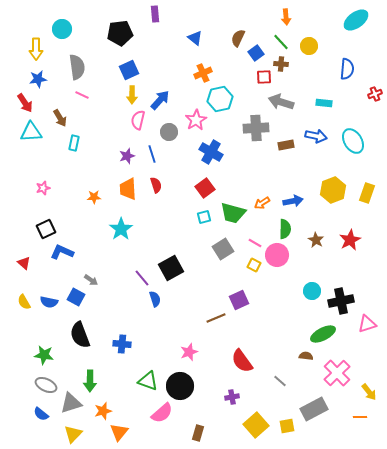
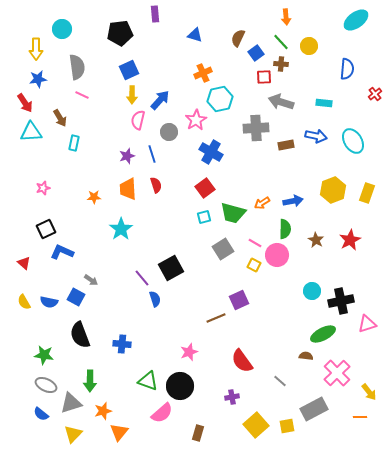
blue triangle at (195, 38): moved 3 px up; rotated 21 degrees counterclockwise
red cross at (375, 94): rotated 16 degrees counterclockwise
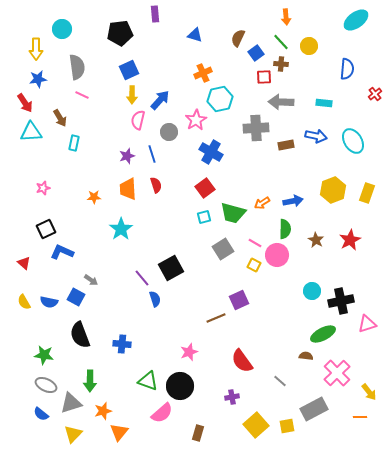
gray arrow at (281, 102): rotated 15 degrees counterclockwise
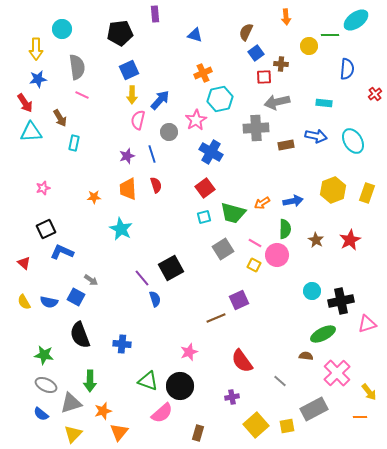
brown semicircle at (238, 38): moved 8 px right, 6 px up
green line at (281, 42): moved 49 px right, 7 px up; rotated 48 degrees counterclockwise
gray arrow at (281, 102): moved 4 px left; rotated 15 degrees counterclockwise
cyan star at (121, 229): rotated 10 degrees counterclockwise
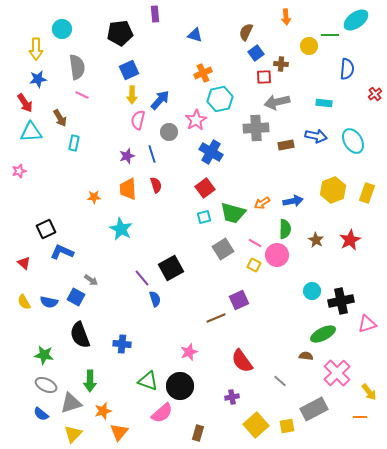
pink star at (43, 188): moved 24 px left, 17 px up
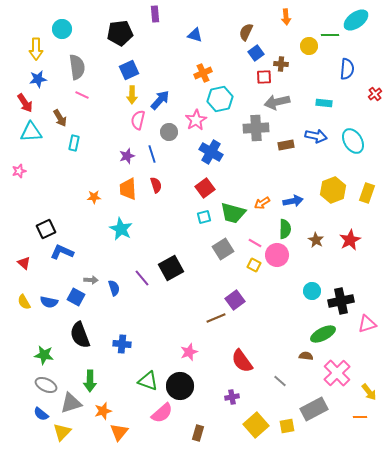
gray arrow at (91, 280): rotated 32 degrees counterclockwise
blue semicircle at (155, 299): moved 41 px left, 11 px up
purple square at (239, 300): moved 4 px left; rotated 12 degrees counterclockwise
yellow triangle at (73, 434): moved 11 px left, 2 px up
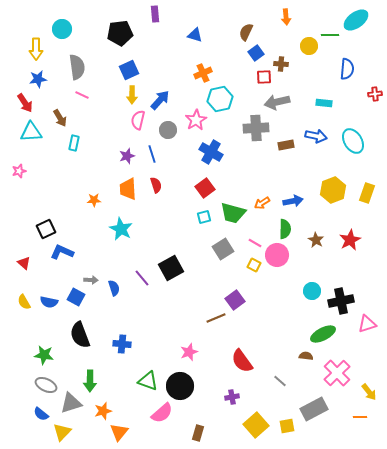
red cross at (375, 94): rotated 32 degrees clockwise
gray circle at (169, 132): moved 1 px left, 2 px up
orange star at (94, 197): moved 3 px down
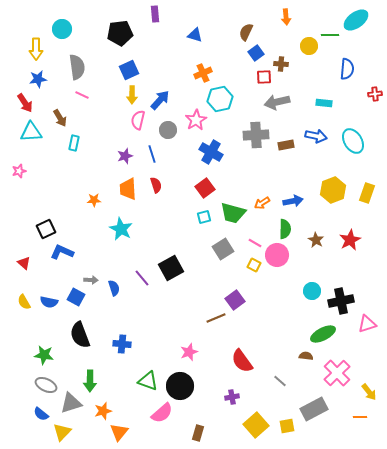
gray cross at (256, 128): moved 7 px down
purple star at (127, 156): moved 2 px left
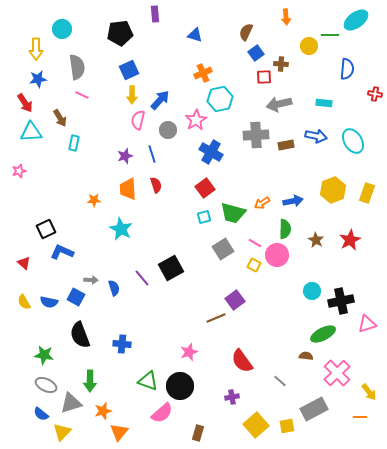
red cross at (375, 94): rotated 16 degrees clockwise
gray arrow at (277, 102): moved 2 px right, 2 px down
